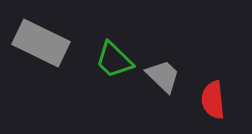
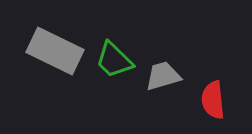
gray rectangle: moved 14 px right, 8 px down
gray trapezoid: rotated 60 degrees counterclockwise
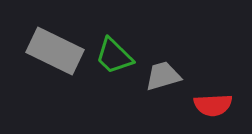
green trapezoid: moved 4 px up
red semicircle: moved 5 px down; rotated 87 degrees counterclockwise
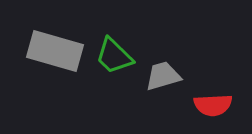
gray rectangle: rotated 10 degrees counterclockwise
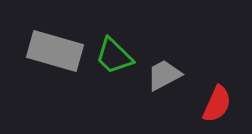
gray trapezoid: moved 1 px right, 1 px up; rotated 12 degrees counterclockwise
red semicircle: moved 4 px right, 1 px up; rotated 63 degrees counterclockwise
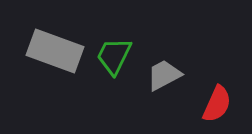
gray rectangle: rotated 4 degrees clockwise
green trapezoid: rotated 72 degrees clockwise
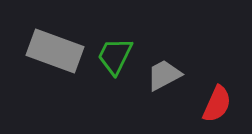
green trapezoid: moved 1 px right
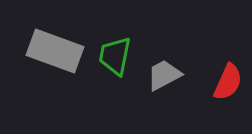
green trapezoid: rotated 15 degrees counterclockwise
red semicircle: moved 11 px right, 22 px up
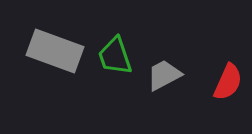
green trapezoid: rotated 30 degrees counterclockwise
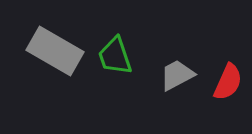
gray rectangle: rotated 10 degrees clockwise
gray trapezoid: moved 13 px right
